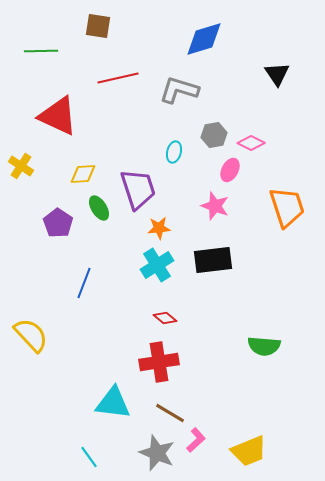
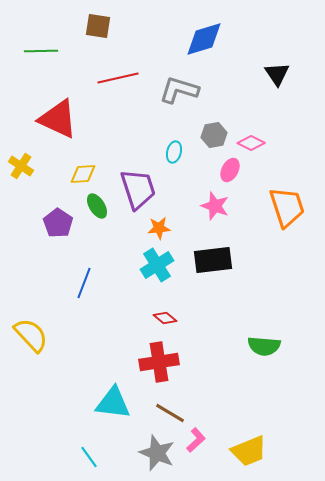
red triangle: moved 3 px down
green ellipse: moved 2 px left, 2 px up
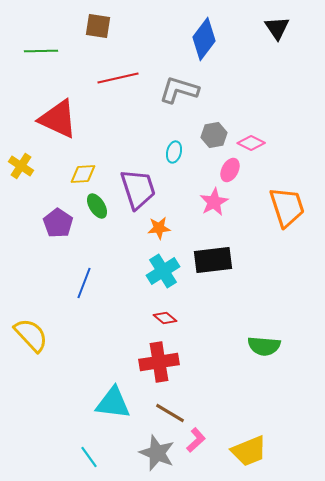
blue diamond: rotated 36 degrees counterclockwise
black triangle: moved 46 px up
pink star: moved 1 px left, 4 px up; rotated 24 degrees clockwise
cyan cross: moved 6 px right, 6 px down
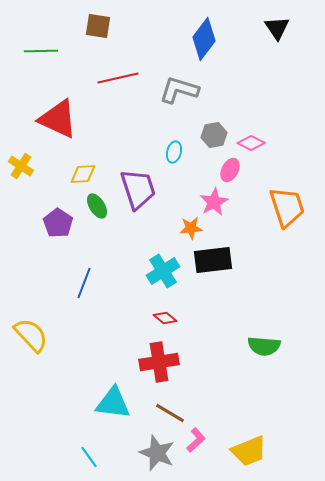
orange star: moved 32 px right
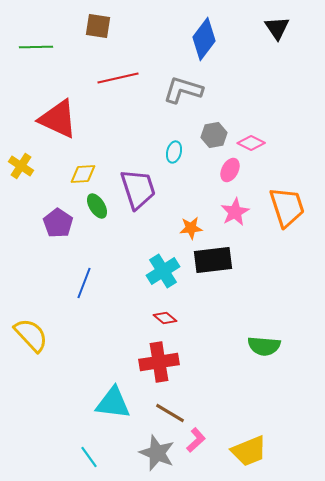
green line: moved 5 px left, 4 px up
gray L-shape: moved 4 px right
pink star: moved 21 px right, 10 px down
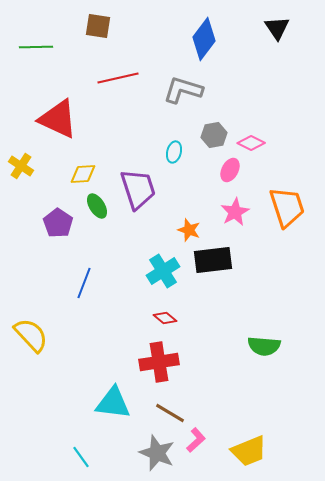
orange star: moved 2 px left, 2 px down; rotated 25 degrees clockwise
cyan line: moved 8 px left
